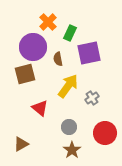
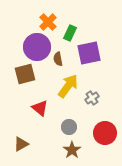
purple circle: moved 4 px right
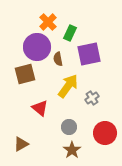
purple square: moved 1 px down
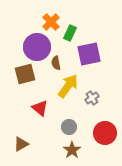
orange cross: moved 3 px right
brown semicircle: moved 2 px left, 4 px down
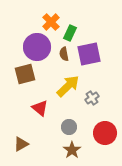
brown semicircle: moved 8 px right, 9 px up
yellow arrow: rotated 10 degrees clockwise
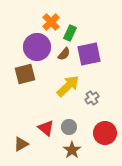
brown semicircle: rotated 128 degrees counterclockwise
red triangle: moved 6 px right, 20 px down
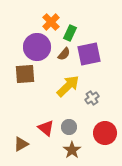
brown square: rotated 10 degrees clockwise
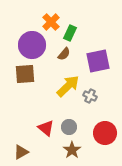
purple circle: moved 5 px left, 2 px up
purple square: moved 9 px right, 7 px down
gray cross: moved 2 px left, 2 px up; rotated 32 degrees counterclockwise
brown triangle: moved 8 px down
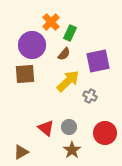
yellow arrow: moved 5 px up
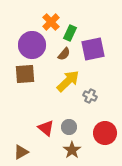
purple square: moved 5 px left, 12 px up
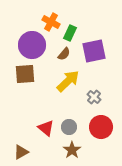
orange cross: rotated 18 degrees counterclockwise
purple square: moved 1 px right, 2 px down
gray cross: moved 4 px right, 1 px down; rotated 16 degrees clockwise
red circle: moved 4 px left, 6 px up
